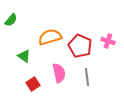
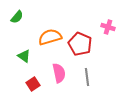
green semicircle: moved 6 px right, 3 px up
pink cross: moved 14 px up
red pentagon: moved 2 px up
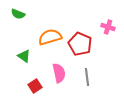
green semicircle: moved 1 px right, 3 px up; rotated 72 degrees clockwise
red square: moved 2 px right, 2 px down
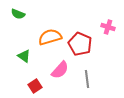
pink semicircle: moved 1 px right, 3 px up; rotated 54 degrees clockwise
gray line: moved 2 px down
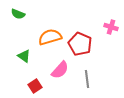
pink cross: moved 3 px right
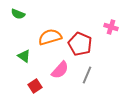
gray line: moved 4 px up; rotated 30 degrees clockwise
